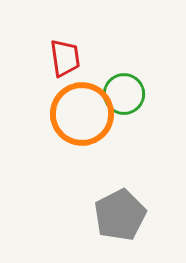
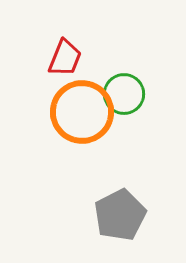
red trapezoid: rotated 30 degrees clockwise
orange circle: moved 2 px up
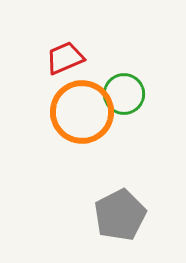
red trapezoid: rotated 135 degrees counterclockwise
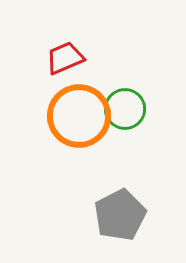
green circle: moved 1 px right, 15 px down
orange circle: moved 3 px left, 4 px down
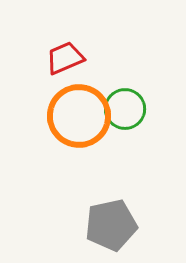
gray pentagon: moved 9 px left, 10 px down; rotated 15 degrees clockwise
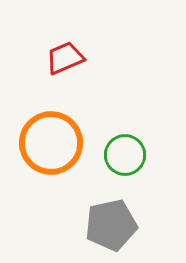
green circle: moved 46 px down
orange circle: moved 28 px left, 27 px down
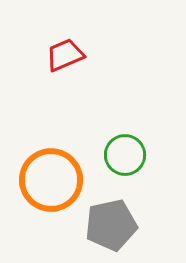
red trapezoid: moved 3 px up
orange circle: moved 37 px down
